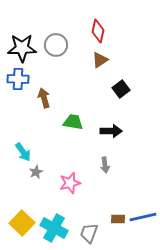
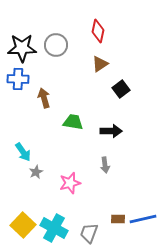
brown triangle: moved 4 px down
blue line: moved 2 px down
yellow square: moved 1 px right, 2 px down
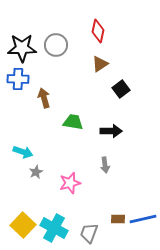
cyan arrow: rotated 36 degrees counterclockwise
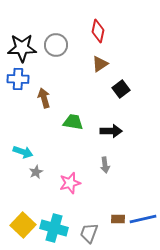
cyan cross: rotated 12 degrees counterclockwise
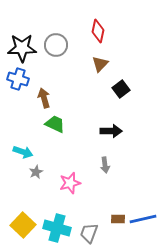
brown triangle: rotated 12 degrees counterclockwise
blue cross: rotated 15 degrees clockwise
green trapezoid: moved 18 px left, 2 px down; rotated 15 degrees clockwise
cyan cross: moved 3 px right
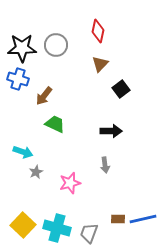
brown arrow: moved 2 px up; rotated 126 degrees counterclockwise
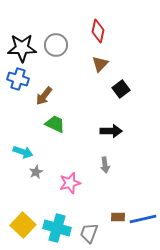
brown rectangle: moved 2 px up
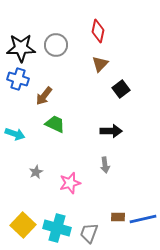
black star: moved 1 px left
cyan arrow: moved 8 px left, 18 px up
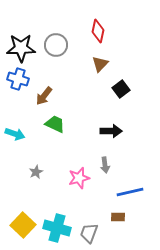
pink star: moved 9 px right, 5 px up
blue line: moved 13 px left, 27 px up
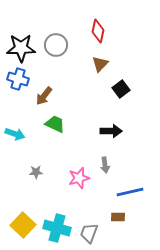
gray star: rotated 24 degrees clockwise
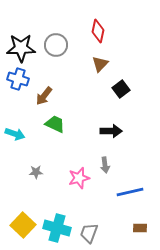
brown rectangle: moved 22 px right, 11 px down
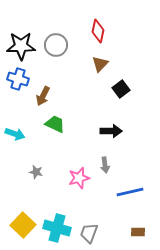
black star: moved 2 px up
brown arrow: moved 1 px left; rotated 12 degrees counterclockwise
gray star: rotated 16 degrees clockwise
brown rectangle: moved 2 px left, 4 px down
